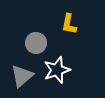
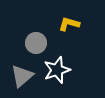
yellow L-shape: rotated 95 degrees clockwise
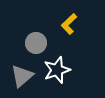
yellow L-shape: rotated 60 degrees counterclockwise
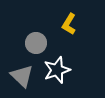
yellow L-shape: rotated 15 degrees counterclockwise
gray triangle: rotated 35 degrees counterclockwise
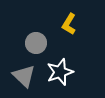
white star: moved 3 px right, 2 px down
gray triangle: moved 2 px right
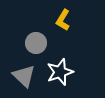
yellow L-shape: moved 6 px left, 4 px up
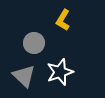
gray circle: moved 2 px left
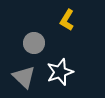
yellow L-shape: moved 4 px right
gray triangle: moved 1 px down
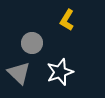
gray circle: moved 2 px left
gray triangle: moved 5 px left, 4 px up
